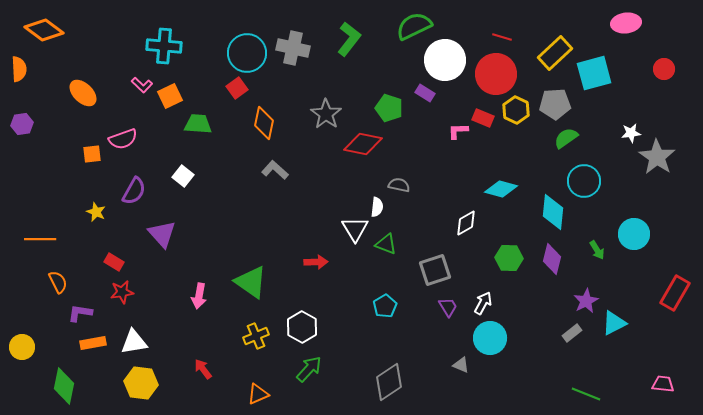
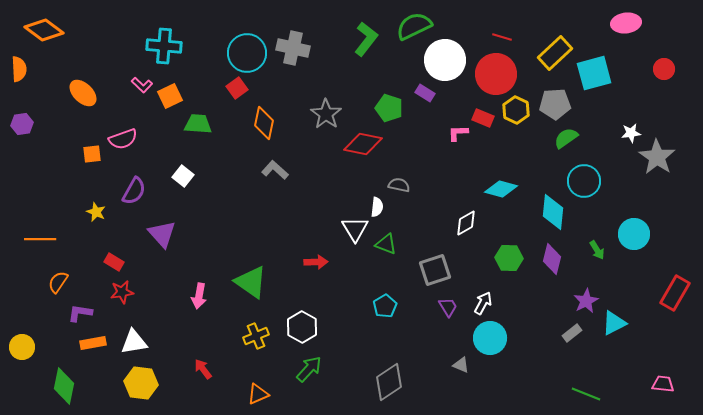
green L-shape at (349, 39): moved 17 px right
pink L-shape at (458, 131): moved 2 px down
orange semicircle at (58, 282): rotated 120 degrees counterclockwise
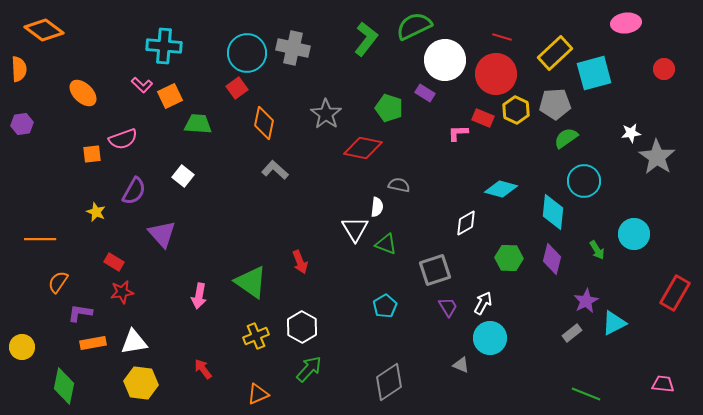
red diamond at (363, 144): moved 4 px down
red arrow at (316, 262): moved 16 px left; rotated 70 degrees clockwise
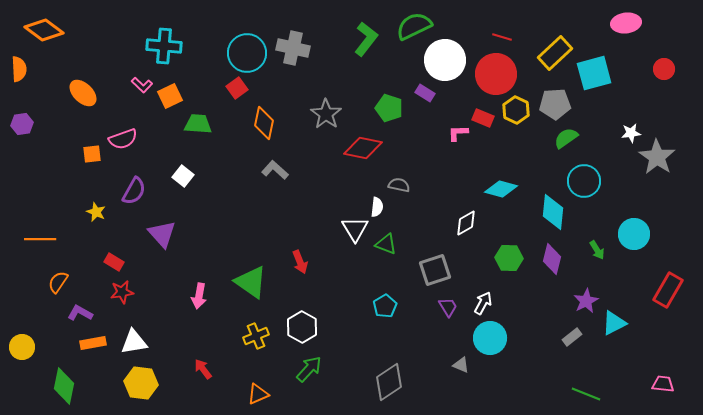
red rectangle at (675, 293): moved 7 px left, 3 px up
purple L-shape at (80, 313): rotated 20 degrees clockwise
gray rectangle at (572, 333): moved 4 px down
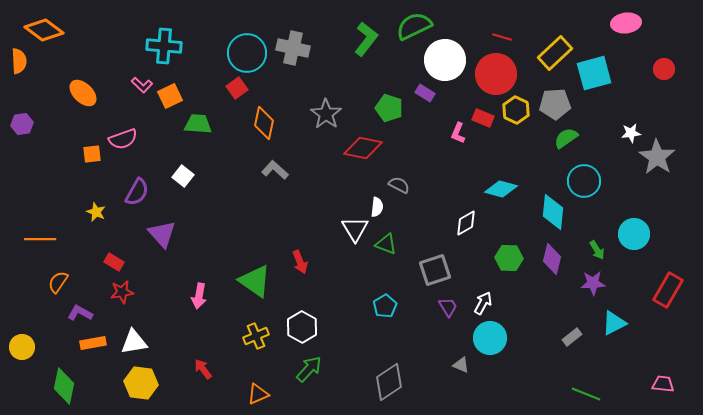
orange semicircle at (19, 69): moved 8 px up
pink L-shape at (458, 133): rotated 65 degrees counterclockwise
gray semicircle at (399, 185): rotated 15 degrees clockwise
purple semicircle at (134, 191): moved 3 px right, 1 px down
green triangle at (251, 282): moved 4 px right, 1 px up
purple star at (586, 301): moved 7 px right, 18 px up; rotated 25 degrees clockwise
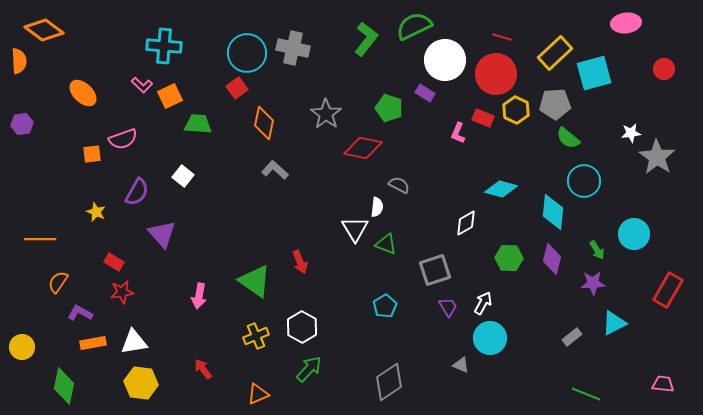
green semicircle at (566, 138): moved 2 px right; rotated 105 degrees counterclockwise
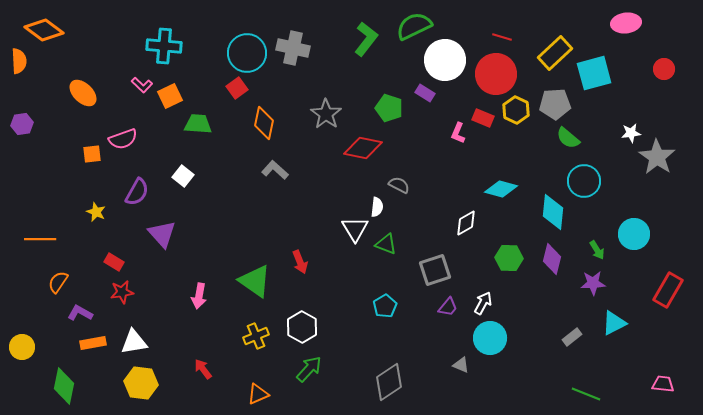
purple trapezoid at (448, 307): rotated 70 degrees clockwise
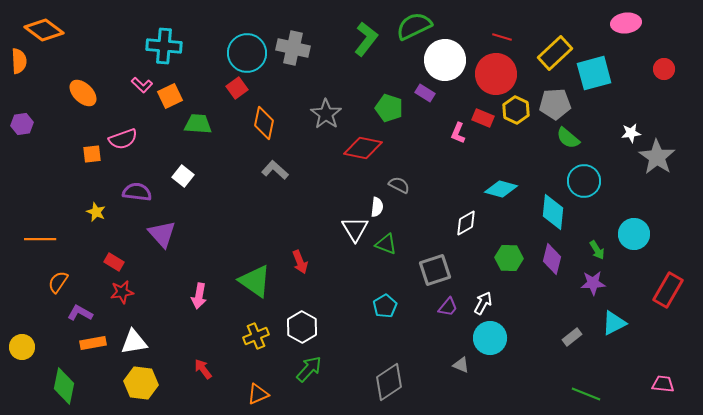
purple semicircle at (137, 192): rotated 112 degrees counterclockwise
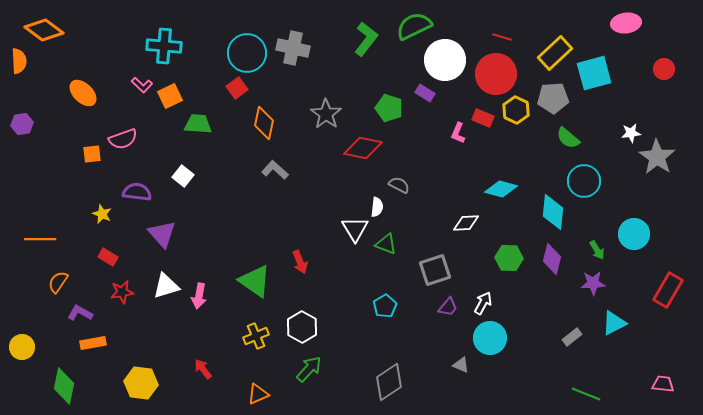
gray pentagon at (555, 104): moved 2 px left, 6 px up
yellow star at (96, 212): moved 6 px right, 2 px down
white diamond at (466, 223): rotated 28 degrees clockwise
red rectangle at (114, 262): moved 6 px left, 5 px up
white triangle at (134, 342): moved 32 px right, 56 px up; rotated 8 degrees counterclockwise
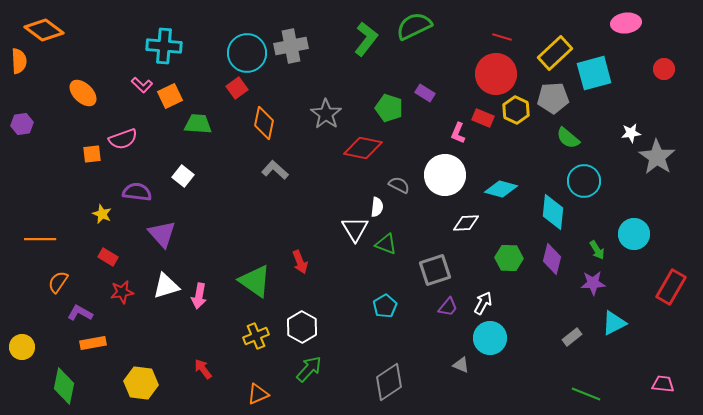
gray cross at (293, 48): moved 2 px left, 2 px up; rotated 24 degrees counterclockwise
white circle at (445, 60): moved 115 px down
red rectangle at (668, 290): moved 3 px right, 3 px up
